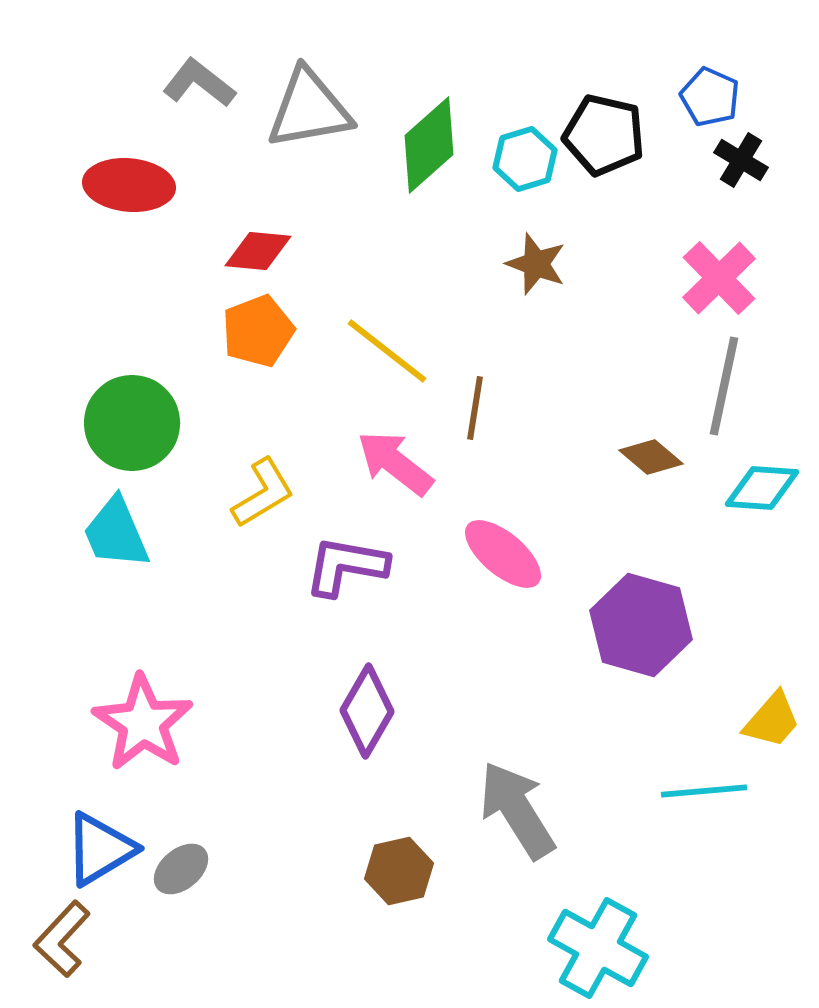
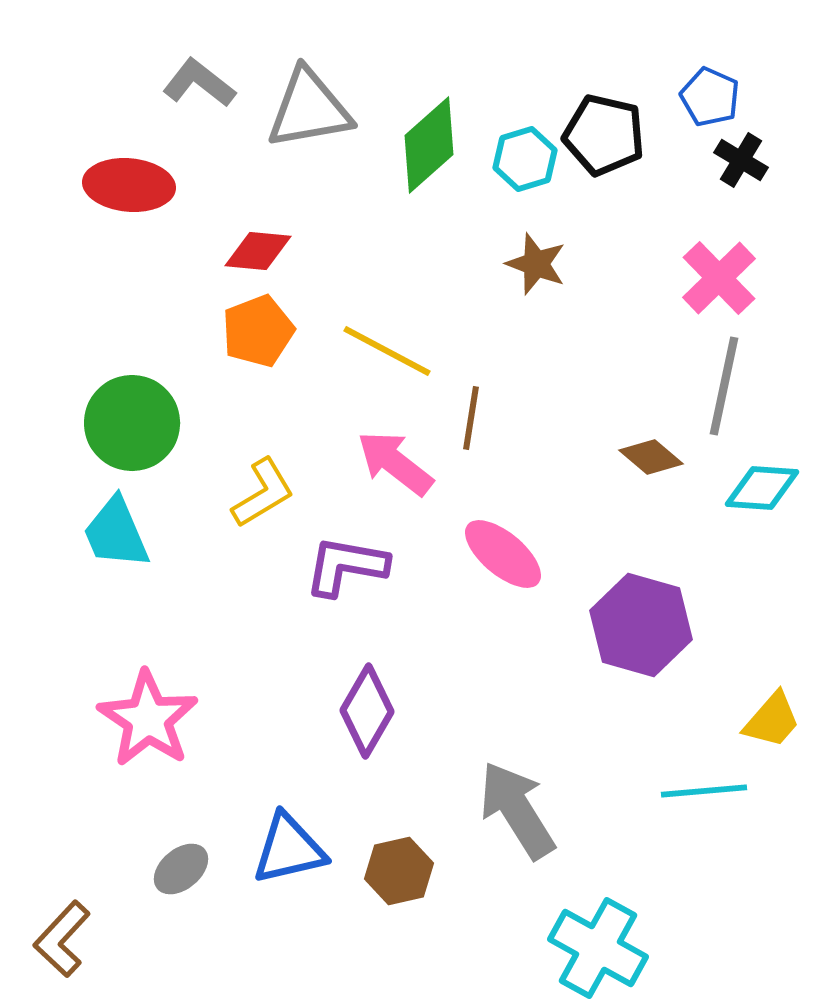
yellow line: rotated 10 degrees counterclockwise
brown line: moved 4 px left, 10 px down
pink star: moved 5 px right, 4 px up
blue triangle: moved 189 px right; rotated 18 degrees clockwise
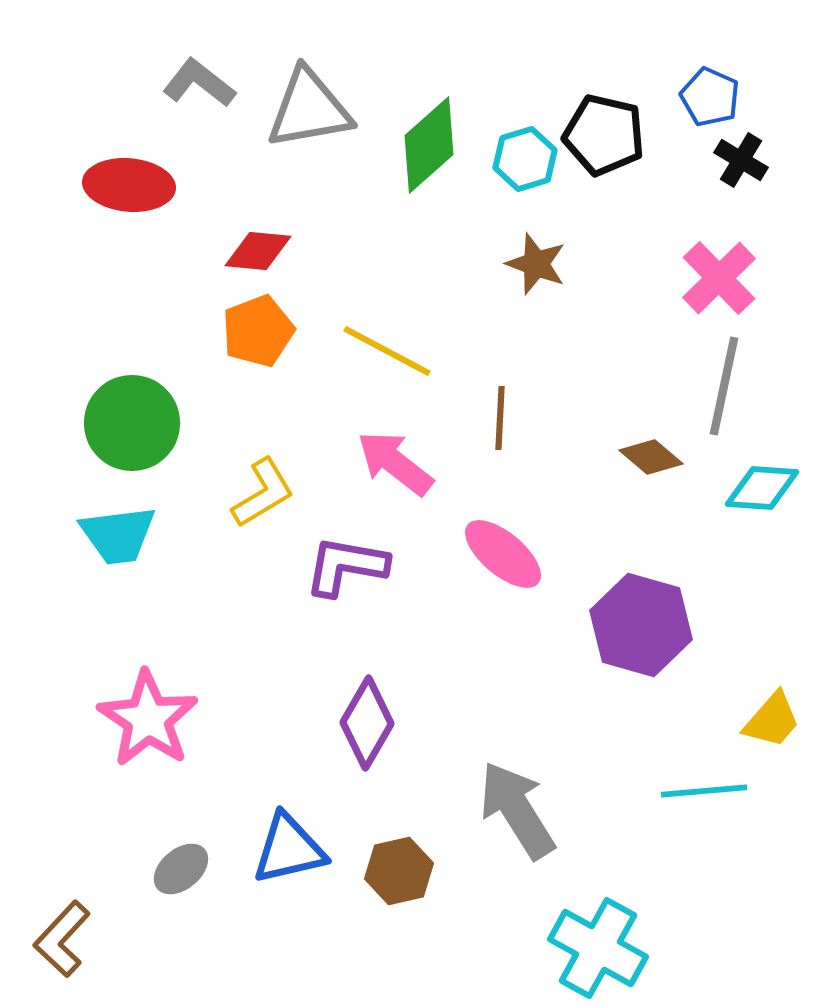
brown line: moved 29 px right; rotated 6 degrees counterclockwise
cyan trapezoid: moved 2 px right, 2 px down; rotated 74 degrees counterclockwise
purple diamond: moved 12 px down
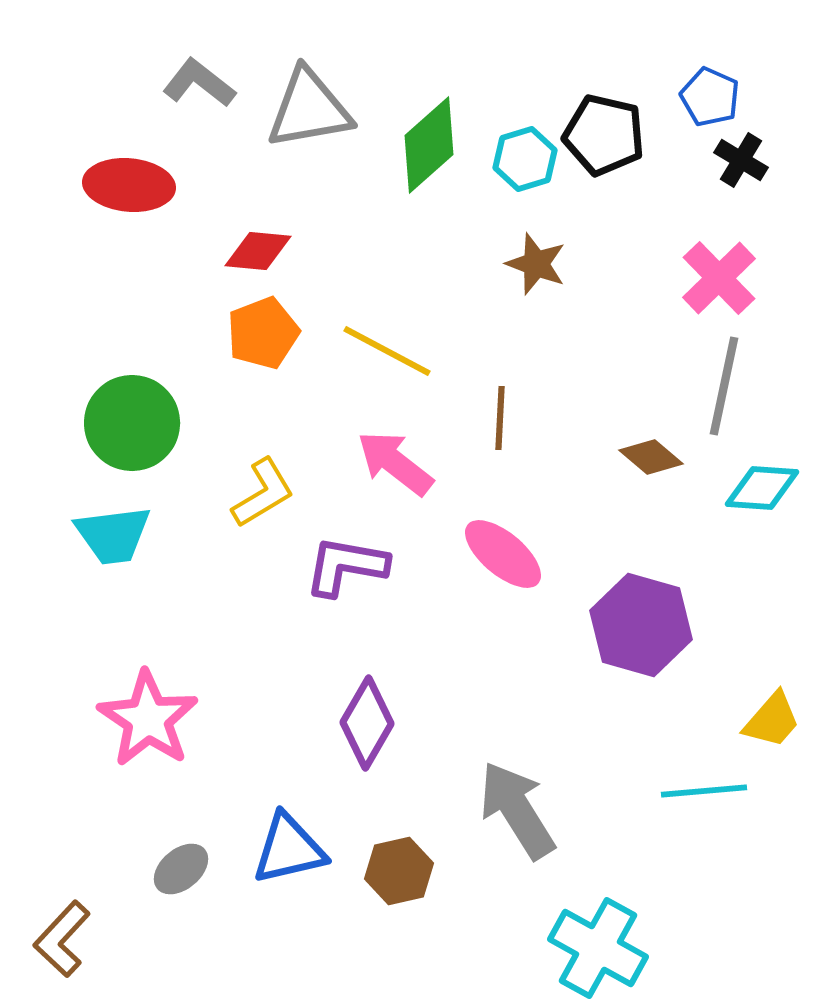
orange pentagon: moved 5 px right, 2 px down
cyan trapezoid: moved 5 px left
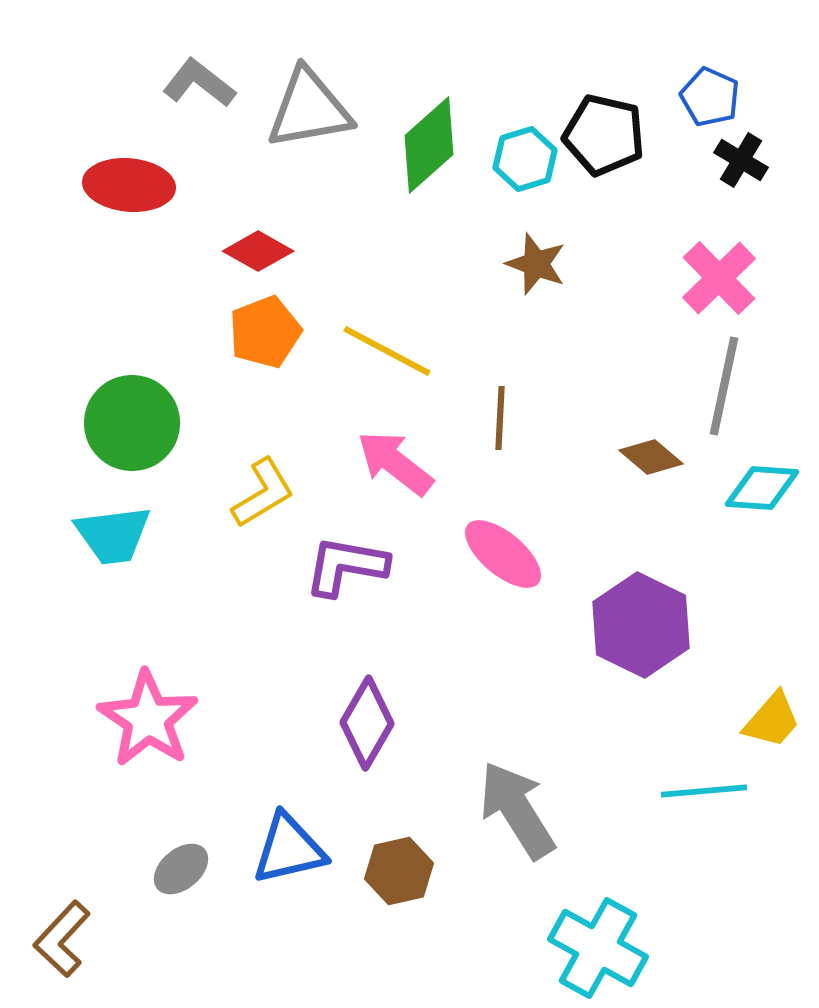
red diamond: rotated 24 degrees clockwise
orange pentagon: moved 2 px right, 1 px up
purple hexagon: rotated 10 degrees clockwise
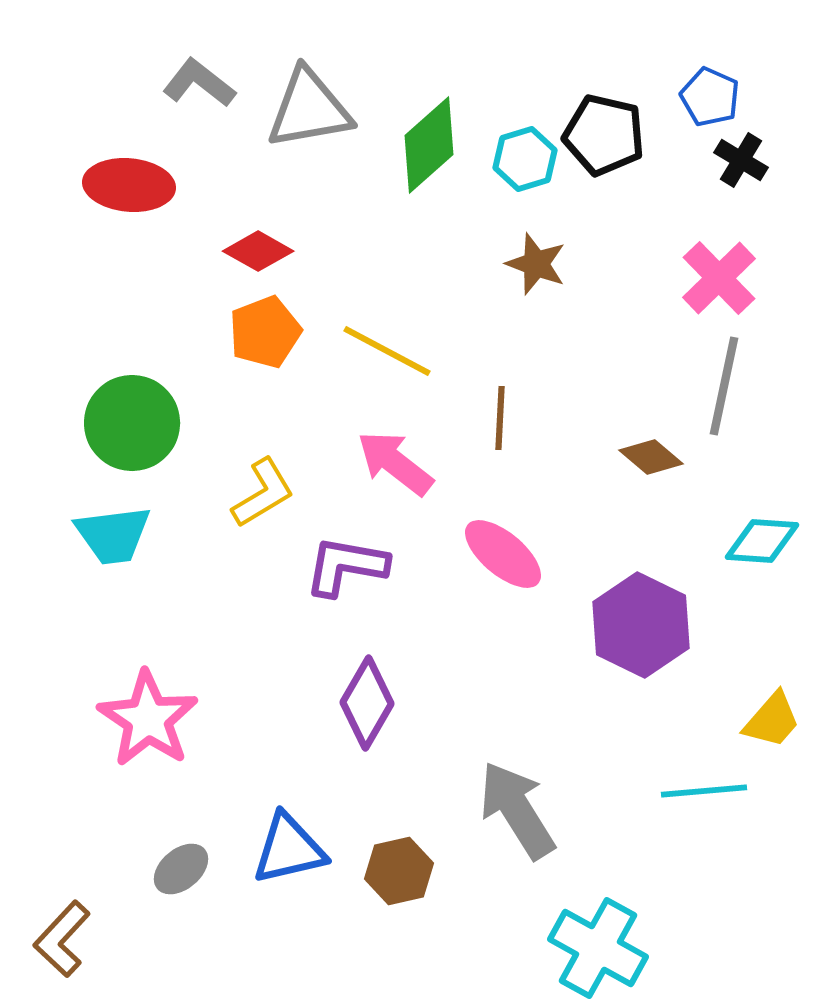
cyan diamond: moved 53 px down
purple diamond: moved 20 px up
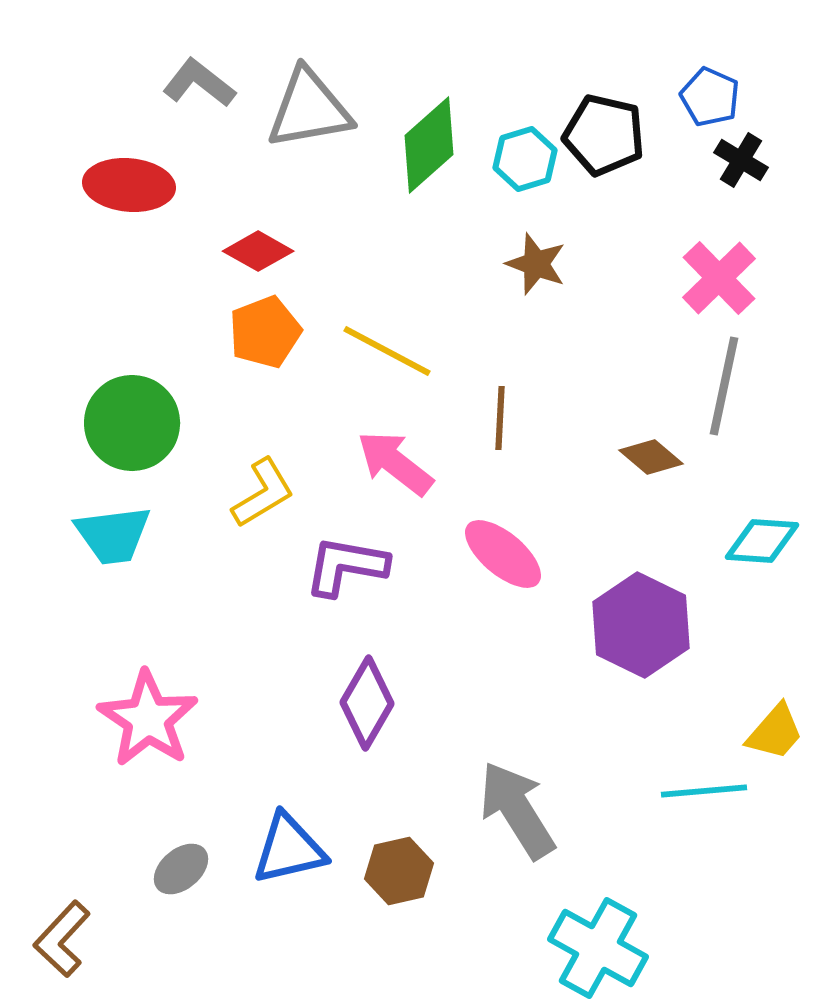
yellow trapezoid: moved 3 px right, 12 px down
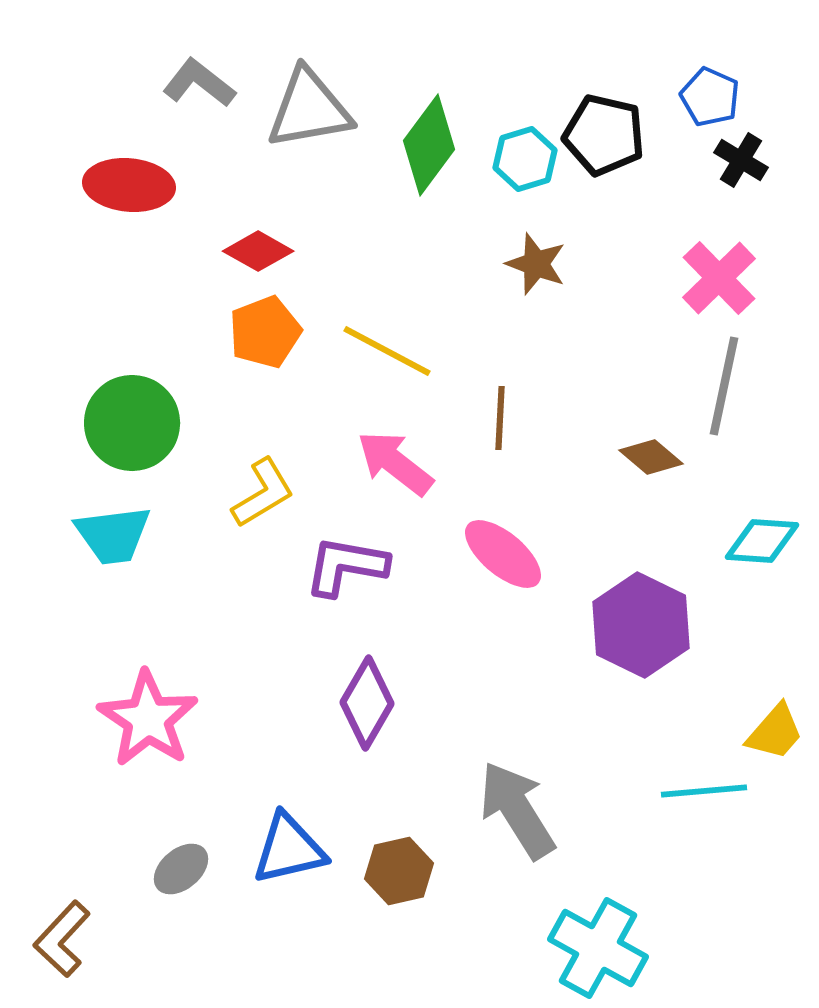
green diamond: rotated 12 degrees counterclockwise
